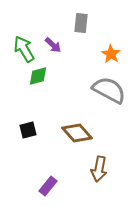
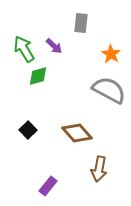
purple arrow: moved 1 px right, 1 px down
black square: rotated 30 degrees counterclockwise
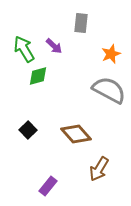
orange star: rotated 18 degrees clockwise
brown diamond: moved 1 px left, 1 px down
brown arrow: rotated 20 degrees clockwise
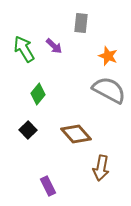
orange star: moved 3 px left, 2 px down; rotated 30 degrees counterclockwise
green diamond: moved 18 px down; rotated 35 degrees counterclockwise
brown arrow: moved 2 px right, 1 px up; rotated 20 degrees counterclockwise
purple rectangle: rotated 66 degrees counterclockwise
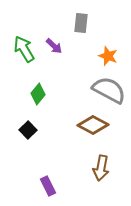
brown diamond: moved 17 px right, 9 px up; rotated 20 degrees counterclockwise
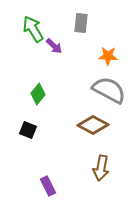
green arrow: moved 9 px right, 20 px up
orange star: rotated 18 degrees counterclockwise
black square: rotated 24 degrees counterclockwise
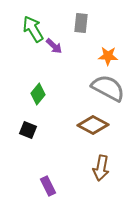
gray semicircle: moved 1 px left, 2 px up
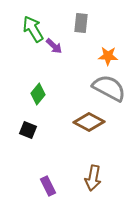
gray semicircle: moved 1 px right
brown diamond: moved 4 px left, 3 px up
brown arrow: moved 8 px left, 10 px down
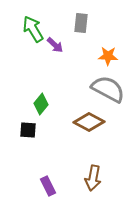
purple arrow: moved 1 px right, 1 px up
gray semicircle: moved 1 px left, 1 px down
green diamond: moved 3 px right, 10 px down
black square: rotated 18 degrees counterclockwise
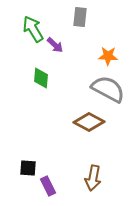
gray rectangle: moved 1 px left, 6 px up
green diamond: moved 26 px up; rotated 35 degrees counterclockwise
black square: moved 38 px down
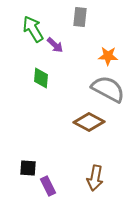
brown arrow: moved 2 px right
